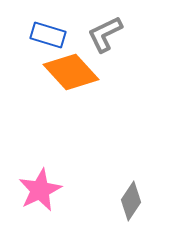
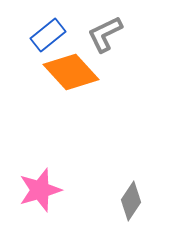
blue rectangle: rotated 56 degrees counterclockwise
pink star: rotated 9 degrees clockwise
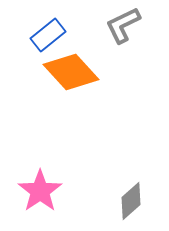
gray L-shape: moved 18 px right, 9 px up
pink star: moved 1 px down; rotated 18 degrees counterclockwise
gray diamond: rotated 15 degrees clockwise
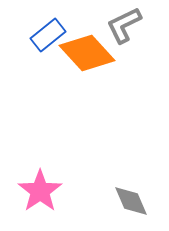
gray L-shape: moved 1 px right
orange diamond: moved 16 px right, 19 px up
gray diamond: rotated 72 degrees counterclockwise
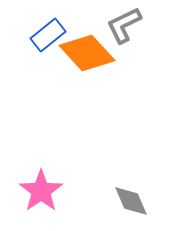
pink star: moved 1 px right
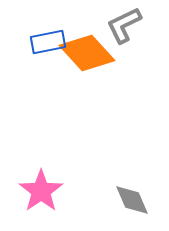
blue rectangle: moved 7 px down; rotated 28 degrees clockwise
gray diamond: moved 1 px right, 1 px up
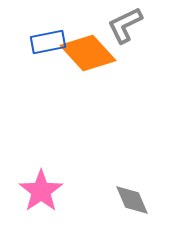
gray L-shape: moved 1 px right
orange diamond: moved 1 px right
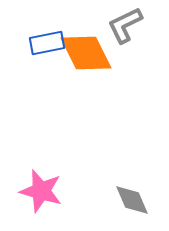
blue rectangle: moved 1 px left, 1 px down
orange diamond: moved 2 px left; rotated 16 degrees clockwise
pink star: rotated 21 degrees counterclockwise
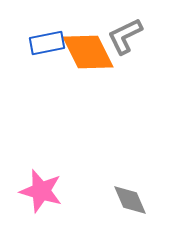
gray L-shape: moved 11 px down
orange diamond: moved 2 px right, 1 px up
gray diamond: moved 2 px left
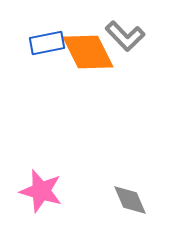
gray L-shape: rotated 108 degrees counterclockwise
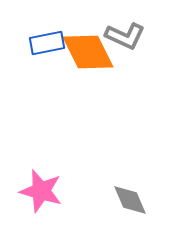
gray L-shape: rotated 21 degrees counterclockwise
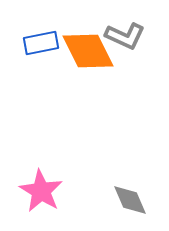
blue rectangle: moved 6 px left
orange diamond: moved 1 px up
pink star: rotated 15 degrees clockwise
